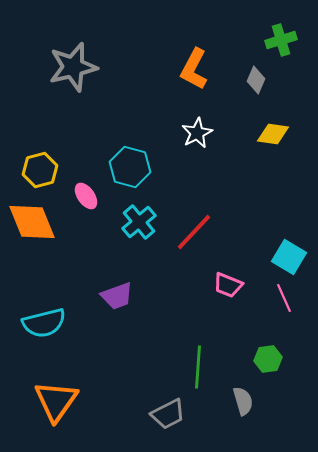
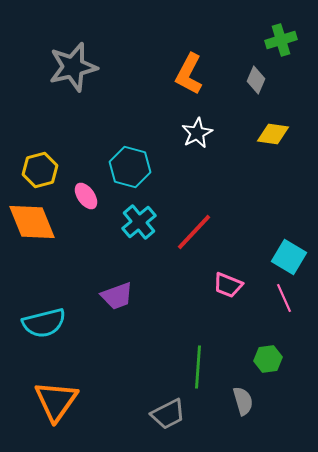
orange L-shape: moved 5 px left, 5 px down
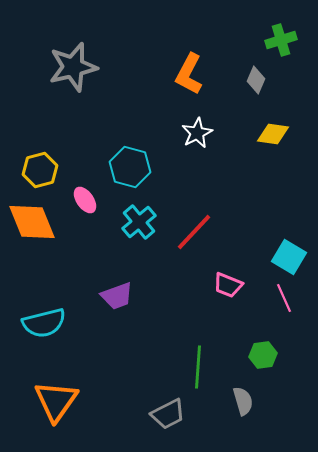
pink ellipse: moved 1 px left, 4 px down
green hexagon: moved 5 px left, 4 px up
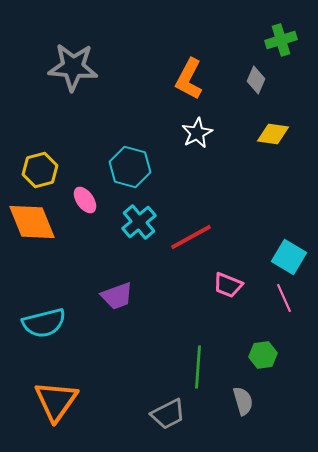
gray star: rotated 18 degrees clockwise
orange L-shape: moved 5 px down
red line: moved 3 px left, 5 px down; rotated 18 degrees clockwise
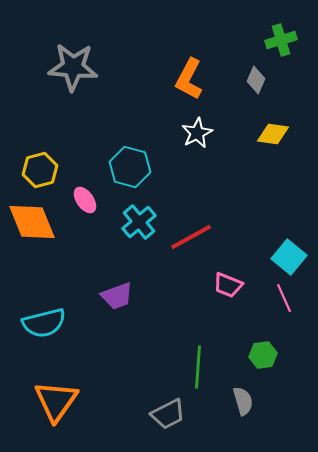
cyan square: rotated 8 degrees clockwise
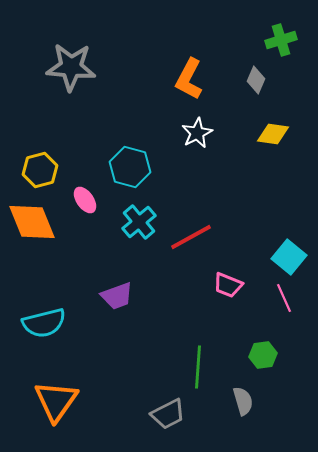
gray star: moved 2 px left
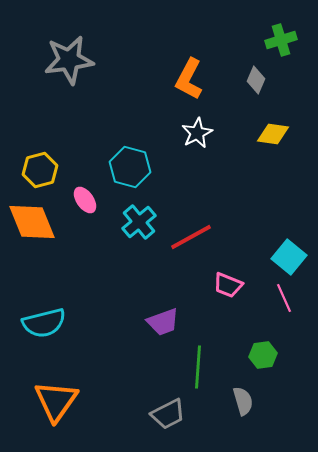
gray star: moved 2 px left, 7 px up; rotated 12 degrees counterclockwise
purple trapezoid: moved 46 px right, 26 px down
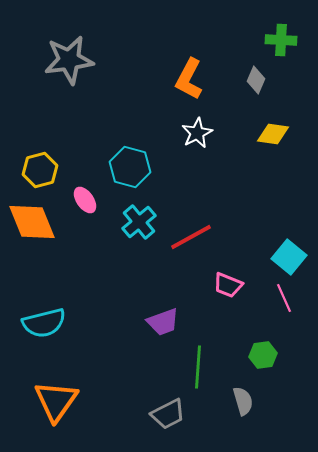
green cross: rotated 20 degrees clockwise
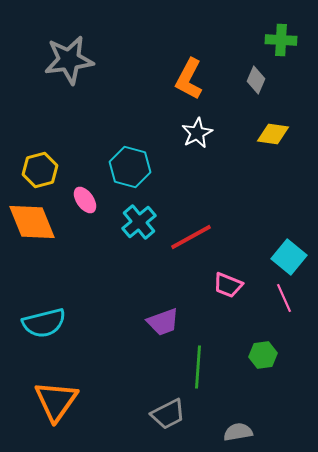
gray semicircle: moved 5 px left, 31 px down; rotated 84 degrees counterclockwise
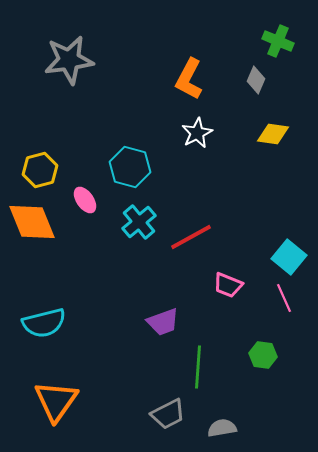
green cross: moved 3 px left, 1 px down; rotated 20 degrees clockwise
green hexagon: rotated 16 degrees clockwise
gray semicircle: moved 16 px left, 4 px up
